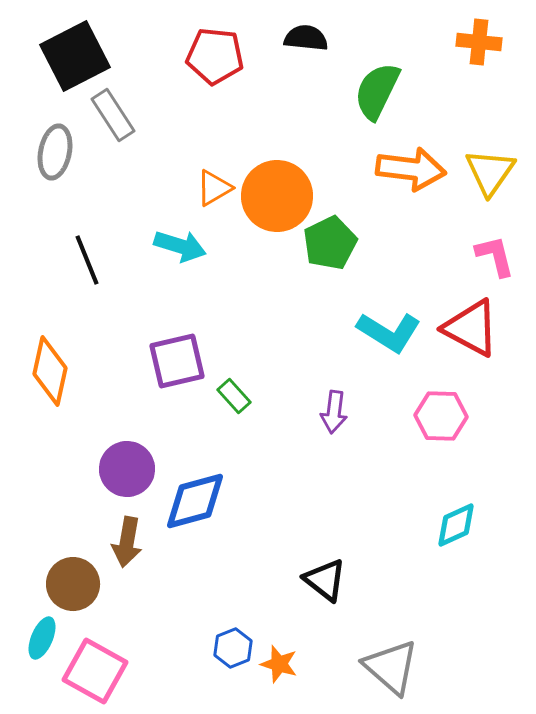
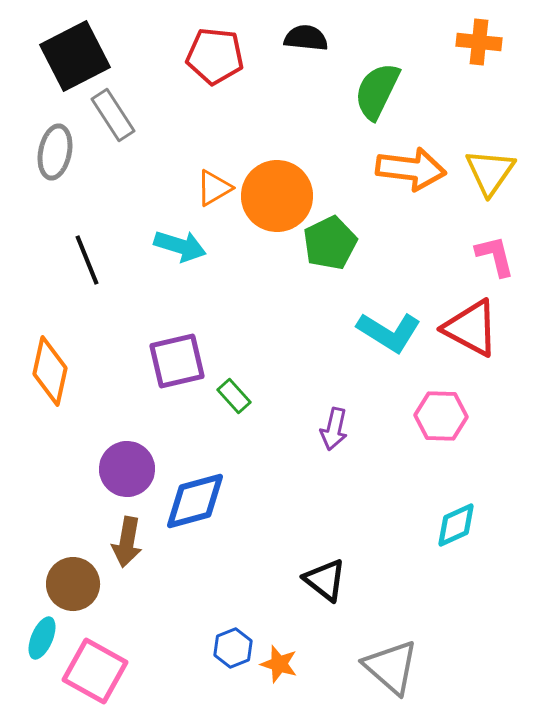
purple arrow: moved 17 px down; rotated 6 degrees clockwise
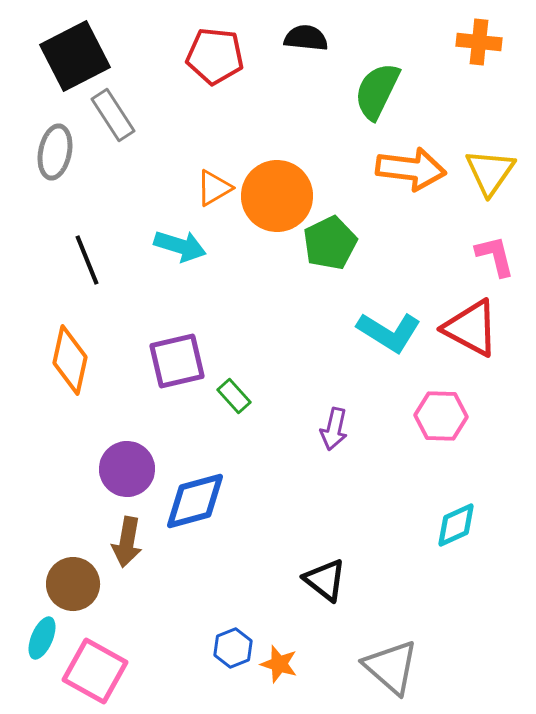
orange diamond: moved 20 px right, 11 px up
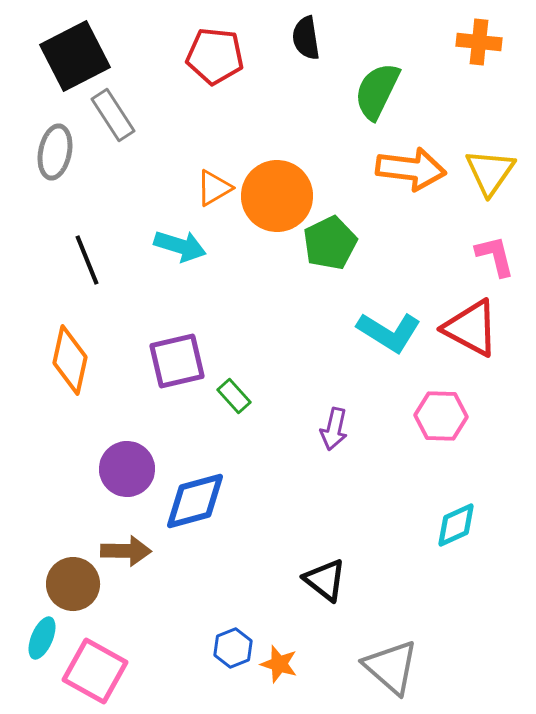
black semicircle: rotated 105 degrees counterclockwise
brown arrow: moved 1 px left, 9 px down; rotated 99 degrees counterclockwise
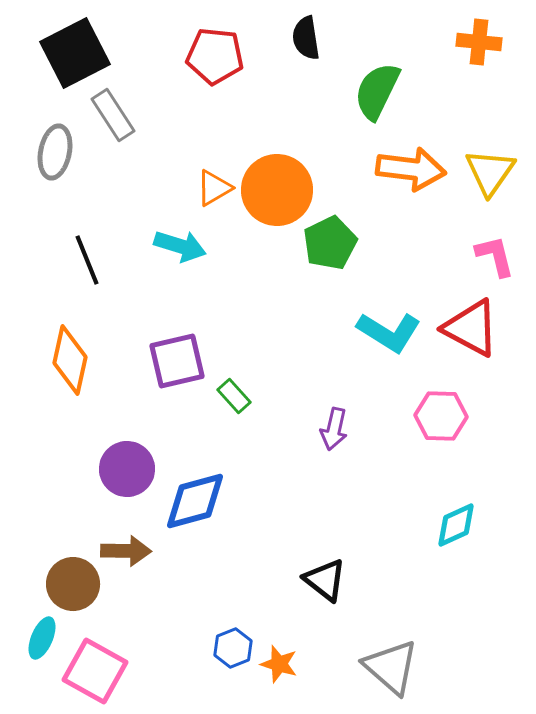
black square: moved 3 px up
orange circle: moved 6 px up
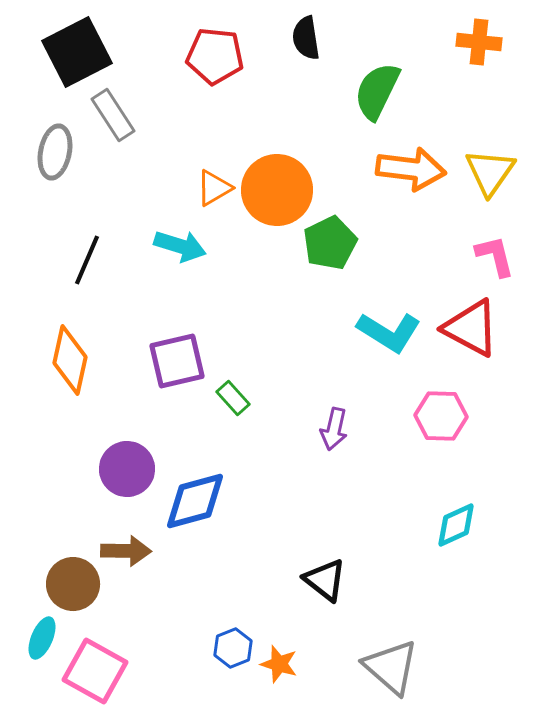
black square: moved 2 px right, 1 px up
black line: rotated 45 degrees clockwise
green rectangle: moved 1 px left, 2 px down
